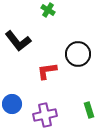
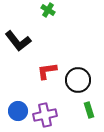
black circle: moved 26 px down
blue circle: moved 6 px right, 7 px down
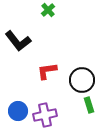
green cross: rotated 16 degrees clockwise
black circle: moved 4 px right
green rectangle: moved 5 px up
